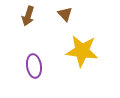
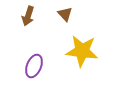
purple ellipse: rotated 30 degrees clockwise
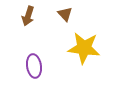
yellow star: moved 2 px right, 3 px up
purple ellipse: rotated 30 degrees counterclockwise
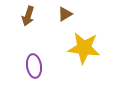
brown triangle: rotated 42 degrees clockwise
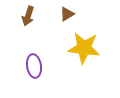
brown triangle: moved 2 px right
